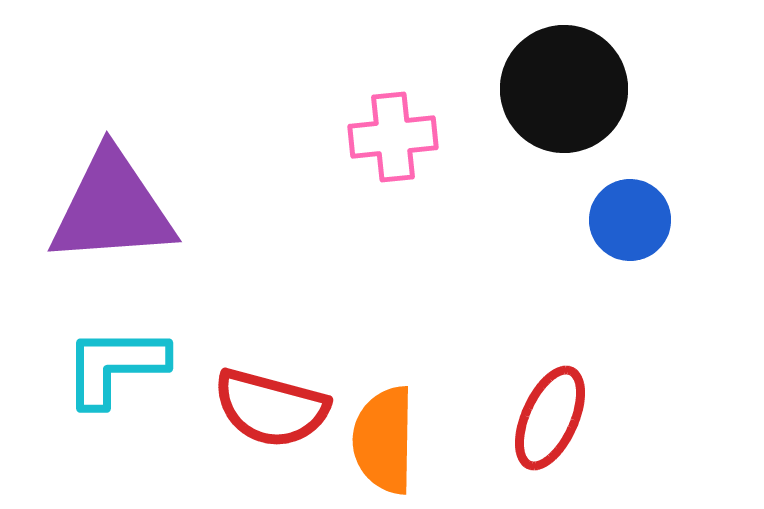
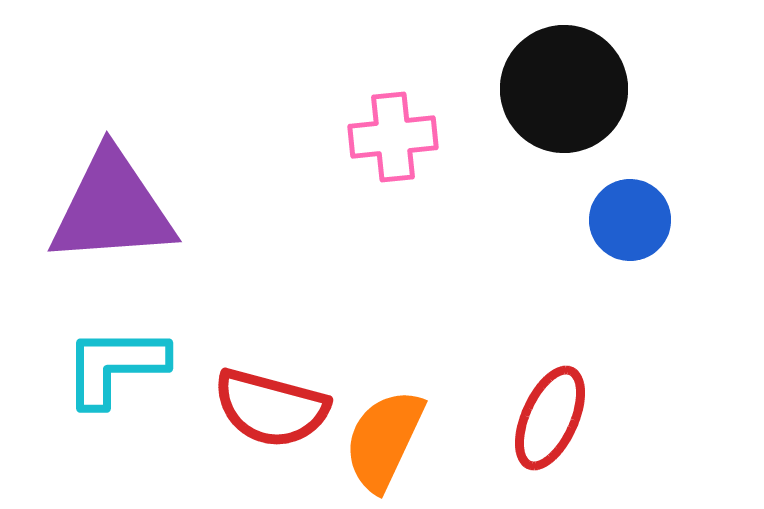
orange semicircle: rotated 24 degrees clockwise
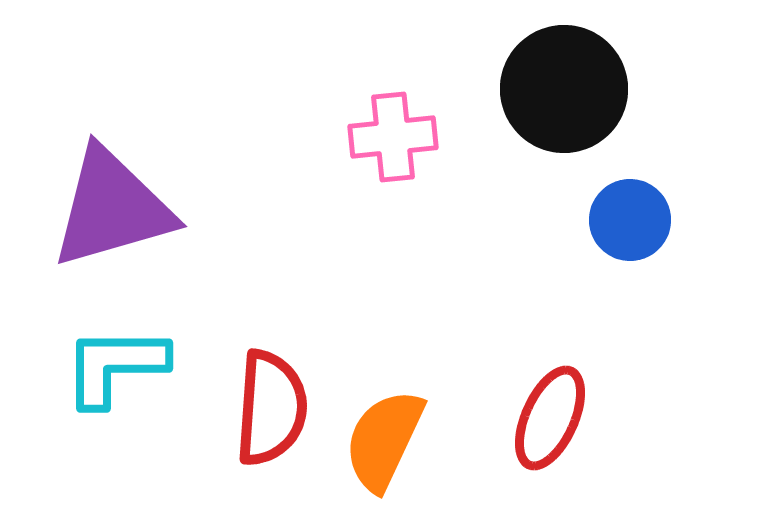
purple triangle: rotated 12 degrees counterclockwise
red semicircle: rotated 101 degrees counterclockwise
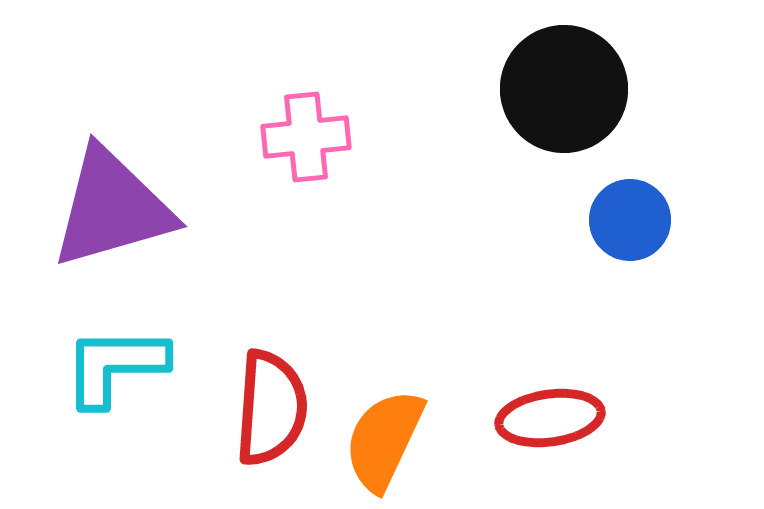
pink cross: moved 87 px left
red ellipse: rotated 58 degrees clockwise
